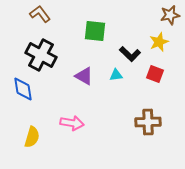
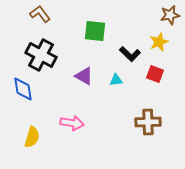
cyan triangle: moved 5 px down
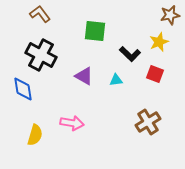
brown cross: rotated 30 degrees counterclockwise
yellow semicircle: moved 3 px right, 2 px up
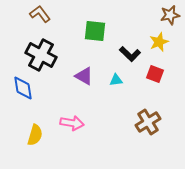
blue diamond: moved 1 px up
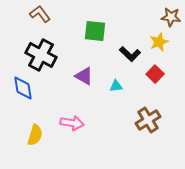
brown star: moved 1 px right, 2 px down; rotated 18 degrees clockwise
red square: rotated 24 degrees clockwise
cyan triangle: moved 6 px down
brown cross: moved 2 px up
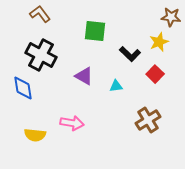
yellow semicircle: rotated 80 degrees clockwise
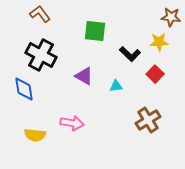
yellow star: rotated 18 degrees clockwise
blue diamond: moved 1 px right, 1 px down
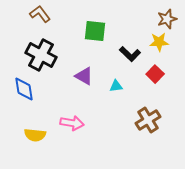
brown star: moved 4 px left, 2 px down; rotated 24 degrees counterclockwise
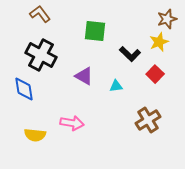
yellow star: rotated 18 degrees counterclockwise
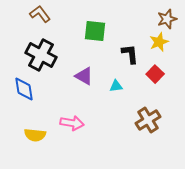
black L-shape: rotated 140 degrees counterclockwise
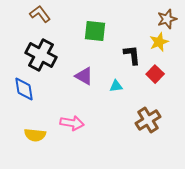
black L-shape: moved 2 px right, 1 px down
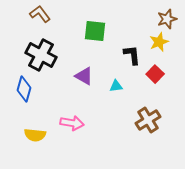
blue diamond: rotated 25 degrees clockwise
